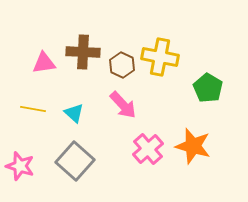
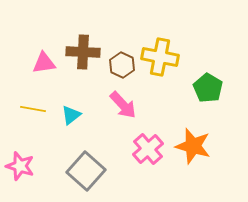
cyan triangle: moved 3 px left, 2 px down; rotated 40 degrees clockwise
gray square: moved 11 px right, 10 px down
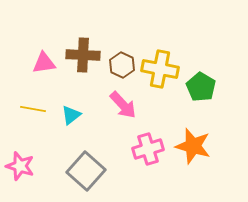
brown cross: moved 3 px down
yellow cross: moved 12 px down
green pentagon: moved 7 px left, 1 px up
pink cross: rotated 24 degrees clockwise
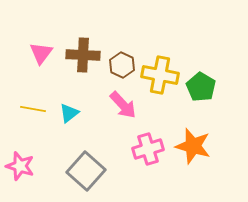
pink triangle: moved 3 px left, 10 px up; rotated 45 degrees counterclockwise
yellow cross: moved 6 px down
cyan triangle: moved 2 px left, 2 px up
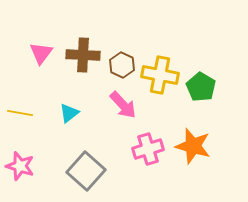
yellow line: moved 13 px left, 4 px down
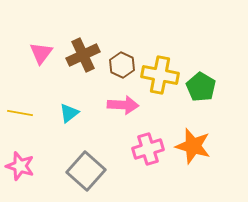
brown cross: rotated 28 degrees counterclockwise
pink arrow: rotated 44 degrees counterclockwise
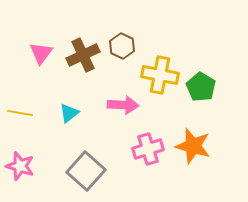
brown hexagon: moved 19 px up
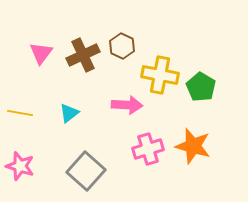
pink arrow: moved 4 px right
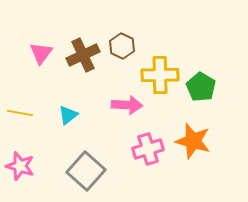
yellow cross: rotated 12 degrees counterclockwise
cyan triangle: moved 1 px left, 2 px down
orange star: moved 5 px up
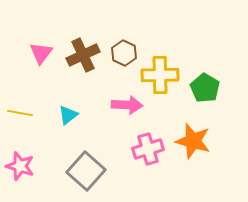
brown hexagon: moved 2 px right, 7 px down
green pentagon: moved 4 px right, 1 px down
